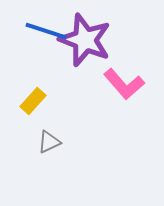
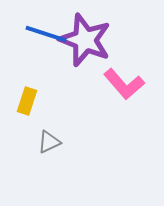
blue line: moved 3 px down
yellow rectangle: moved 6 px left; rotated 24 degrees counterclockwise
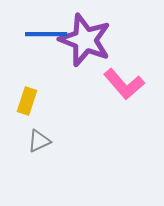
blue line: rotated 18 degrees counterclockwise
gray triangle: moved 10 px left, 1 px up
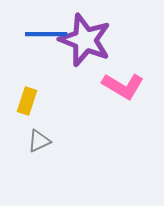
pink L-shape: moved 1 px left, 2 px down; rotated 18 degrees counterclockwise
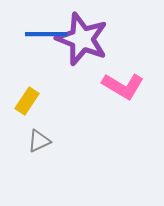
purple star: moved 3 px left, 1 px up
yellow rectangle: rotated 16 degrees clockwise
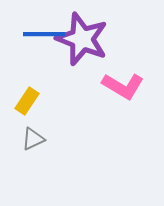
blue line: moved 2 px left
gray triangle: moved 6 px left, 2 px up
